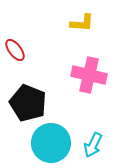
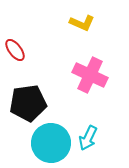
yellow L-shape: rotated 20 degrees clockwise
pink cross: moved 1 px right; rotated 12 degrees clockwise
black pentagon: rotated 30 degrees counterclockwise
cyan arrow: moved 5 px left, 7 px up
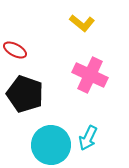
yellow L-shape: rotated 15 degrees clockwise
red ellipse: rotated 25 degrees counterclockwise
black pentagon: moved 3 px left, 9 px up; rotated 27 degrees clockwise
cyan circle: moved 2 px down
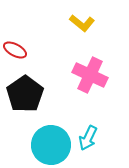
black pentagon: rotated 18 degrees clockwise
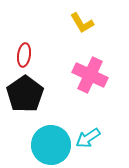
yellow L-shape: rotated 20 degrees clockwise
red ellipse: moved 9 px right, 5 px down; rotated 70 degrees clockwise
cyan arrow: rotated 30 degrees clockwise
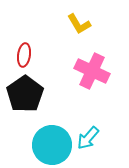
yellow L-shape: moved 3 px left, 1 px down
pink cross: moved 2 px right, 4 px up
cyan arrow: rotated 15 degrees counterclockwise
cyan circle: moved 1 px right
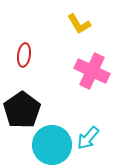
black pentagon: moved 3 px left, 16 px down
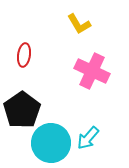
cyan circle: moved 1 px left, 2 px up
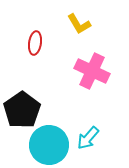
red ellipse: moved 11 px right, 12 px up
cyan circle: moved 2 px left, 2 px down
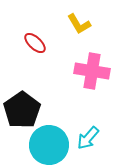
red ellipse: rotated 55 degrees counterclockwise
pink cross: rotated 16 degrees counterclockwise
